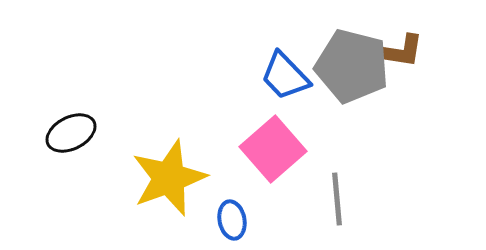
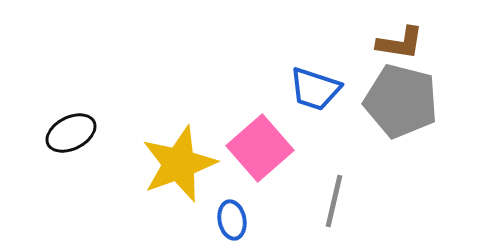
brown L-shape: moved 8 px up
gray pentagon: moved 49 px right, 35 px down
blue trapezoid: moved 30 px right, 13 px down; rotated 28 degrees counterclockwise
pink square: moved 13 px left, 1 px up
yellow star: moved 10 px right, 14 px up
gray line: moved 3 px left, 2 px down; rotated 18 degrees clockwise
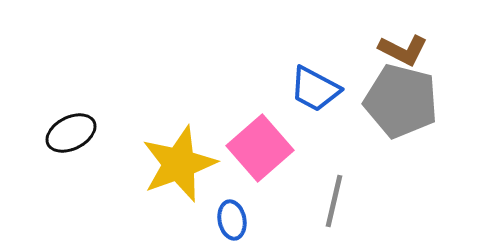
brown L-shape: moved 3 px right, 7 px down; rotated 18 degrees clockwise
blue trapezoid: rotated 10 degrees clockwise
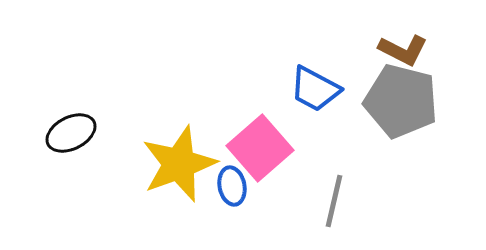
blue ellipse: moved 34 px up
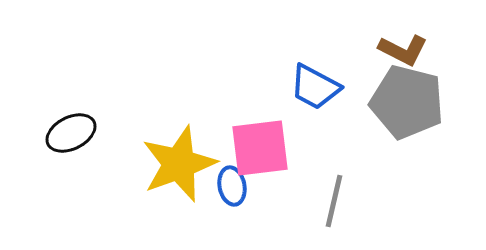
blue trapezoid: moved 2 px up
gray pentagon: moved 6 px right, 1 px down
pink square: rotated 34 degrees clockwise
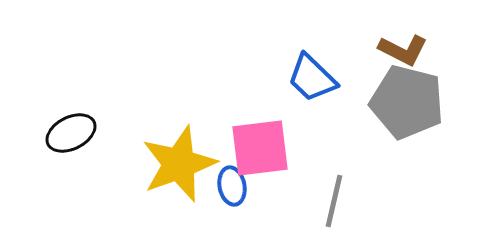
blue trapezoid: moved 3 px left, 9 px up; rotated 16 degrees clockwise
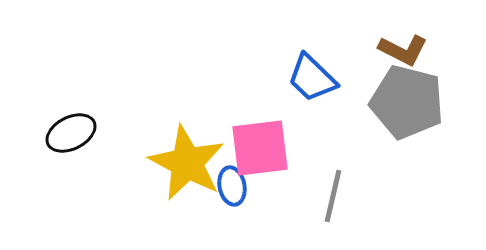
yellow star: moved 8 px right, 1 px up; rotated 24 degrees counterclockwise
gray line: moved 1 px left, 5 px up
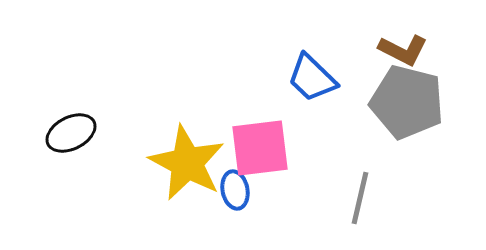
blue ellipse: moved 3 px right, 4 px down
gray line: moved 27 px right, 2 px down
